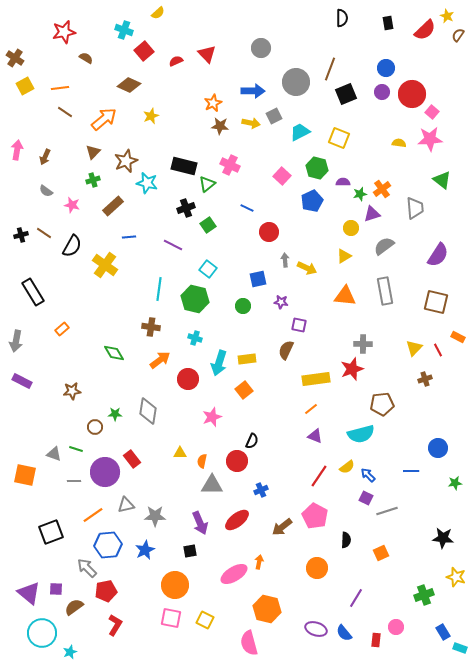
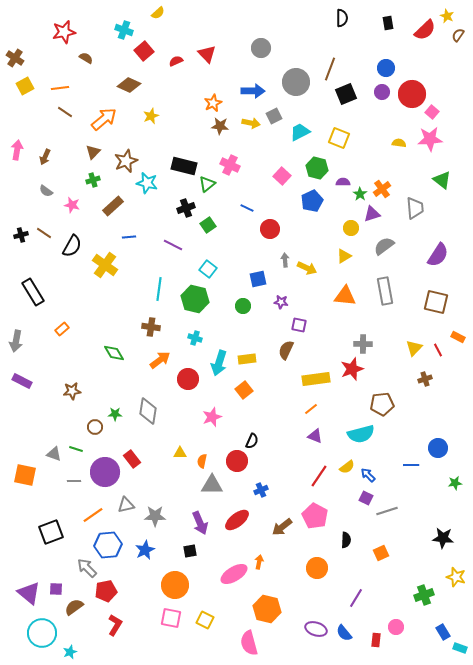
green star at (360, 194): rotated 24 degrees counterclockwise
red circle at (269, 232): moved 1 px right, 3 px up
blue line at (411, 471): moved 6 px up
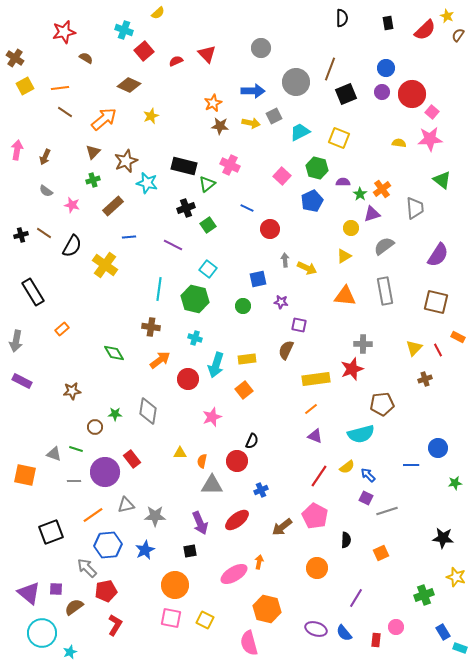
cyan arrow at (219, 363): moved 3 px left, 2 px down
